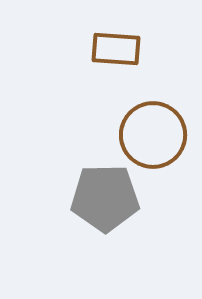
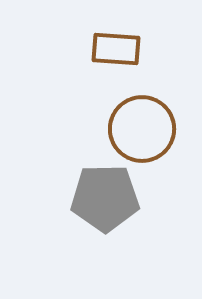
brown circle: moved 11 px left, 6 px up
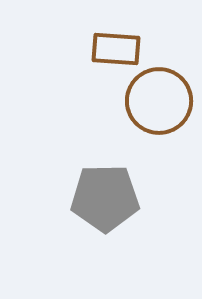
brown circle: moved 17 px right, 28 px up
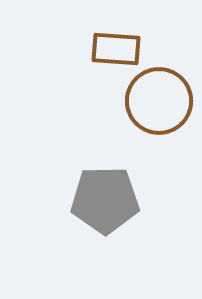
gray pentagon: moved 2 px down
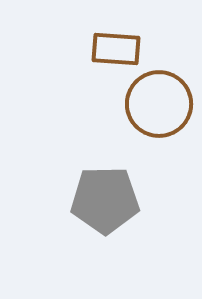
brown circle: moved 3 px down
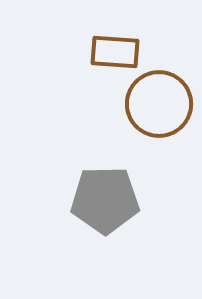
brown rectangle: moved 1 px left, 3 px down
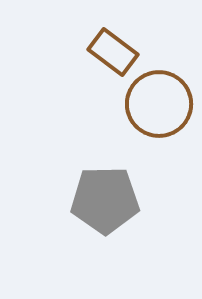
brown rectangle: moved 2 px left; rotated 33 degrees clockwise
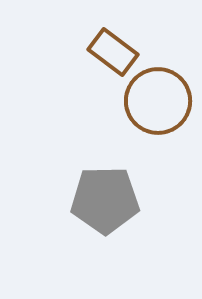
brown circle: moved 1 px left, 3 px up
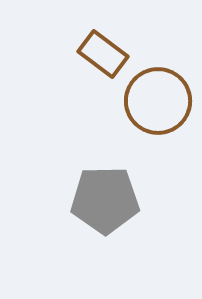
brown rectangle: moved 10 px left, 2 px down
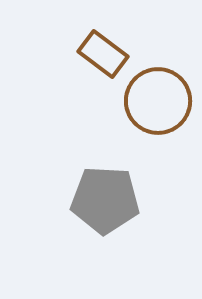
gray pentagon: rotated 4 degrees clockwise
